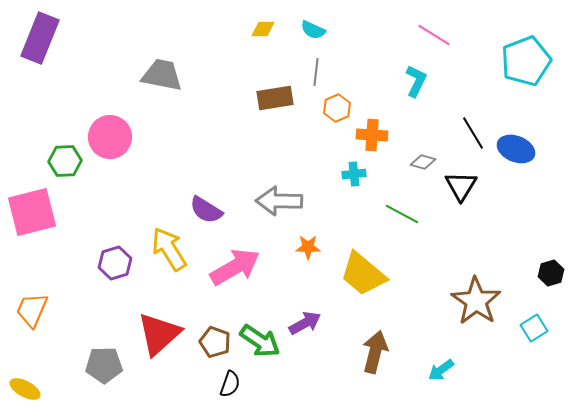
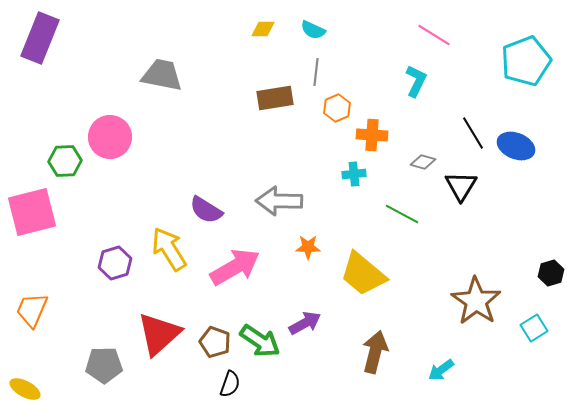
blue ellipse: moved 3 px up
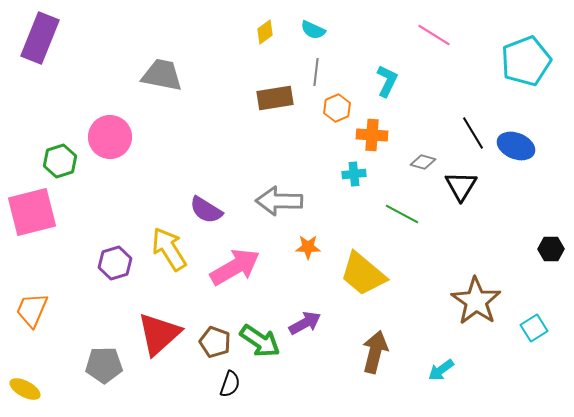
yellow diamond: moved 2 px right, 3 px down; rotated 35 degrees counterclockwise
cyan L-shape: moved 29 px left
green hexagon: moved 5 px left; rotated 16 degrees counterclockwise
black hexagon: moved 24 px up; rotated 15 degrees clockwise
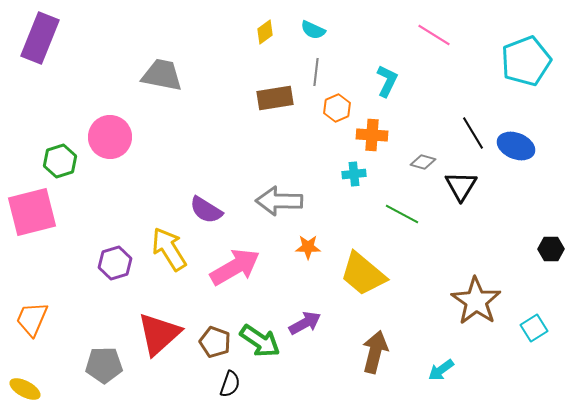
orange trapezoid: moved 9 px down
